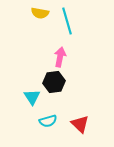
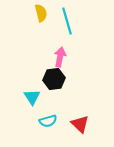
yellow semicircle: moved 1 px right; rotated 114 degrees counterclockwise
black hexagon: moved 3 px up
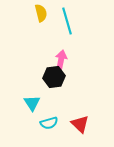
pink arrow: moved 1 px right, 3 px down
black hexagon: moved 2 px up
cyan triangle: moved 6 px down
cyan semicircle: moved 1 px right, 2 px down
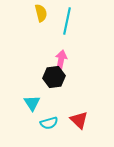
cyan line: rotated 28 degrees clockwise
red triangle: moved 1 px left, 4 px up
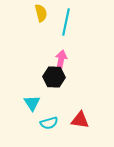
cyan line: moved 1 px left, 1 px down
black hexagon: rotated 10 degrees clockwise
red triangle: moved 1 px right; rotated 36 degrees counterclockwise
